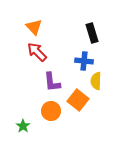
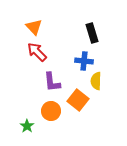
green star: moved 4 px right
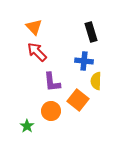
black rectangle: moved 1 px left, 1 px up
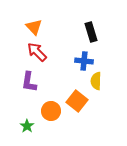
purple L-shape: moved 23 px left; rotated 15 degrees clockwise
orange square: moved 1 px left, 1 px down
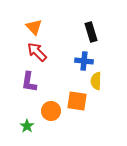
orange square: rotated 30 degrees counterclockwise
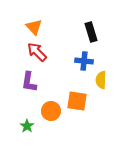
yellow semicircle: moved 5 px right, 1 px up
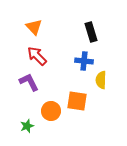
red arrow: moved 4 px down
purple L-shape: rotated 145 degrees clockwise
green star: rotated 16 degrees clockwise
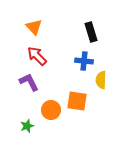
orange circle: moved 1 px up
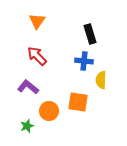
orange triangle: moved 3 px right, 6 px up; rotated 18 degrees clockwise
black rectangle: moved 1 px left, 2 px down
purple L-shape: moved 1 px left, 5 px down; rotated 25 degrees counterclockwise
orange square: moved 1 px right, 1 px down
orange circle: moved 2 px left, 1 px down
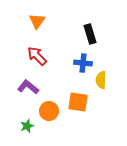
blue cross: moved 1 px left, 2 px down
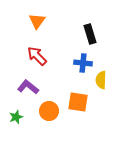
green star: moved 11 px left, 9 px up
